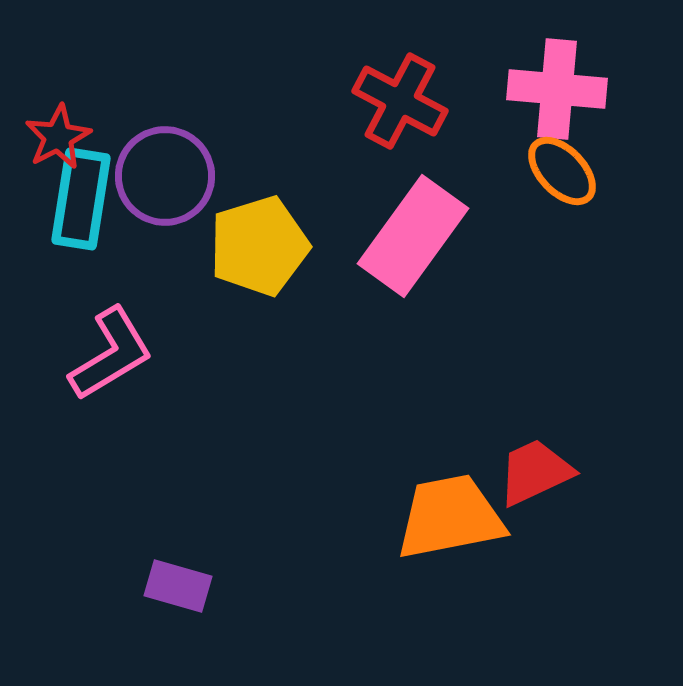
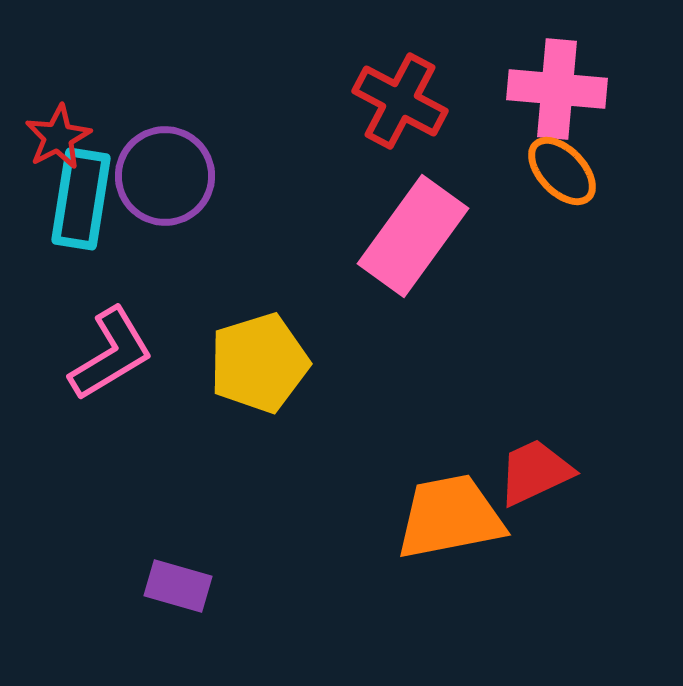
yellow pentagon: moved 117 px down
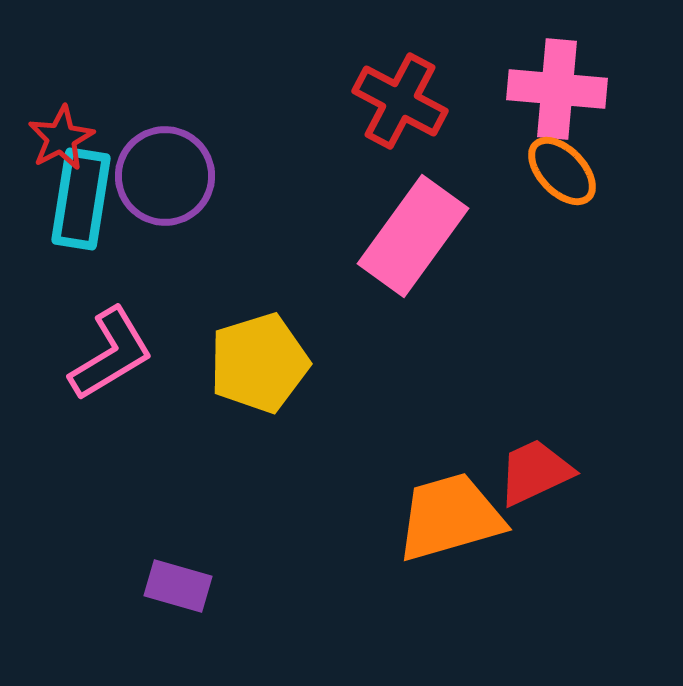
red star: moved 3 px right, 1 px down
orange trapezoid: rotated 5 degrees counterclockwise
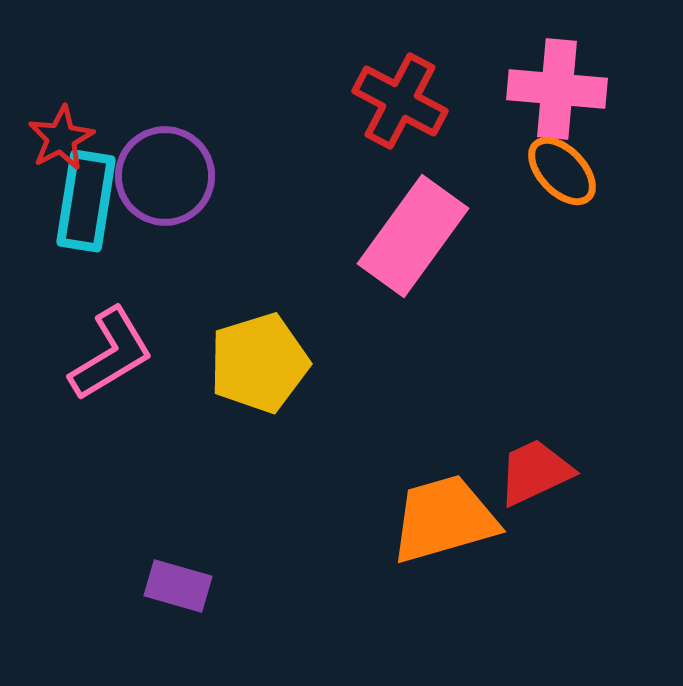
cyan rectangle: moved 5 px right, 2 px down
orange trapezoid: moved 6 px left, 2 px down
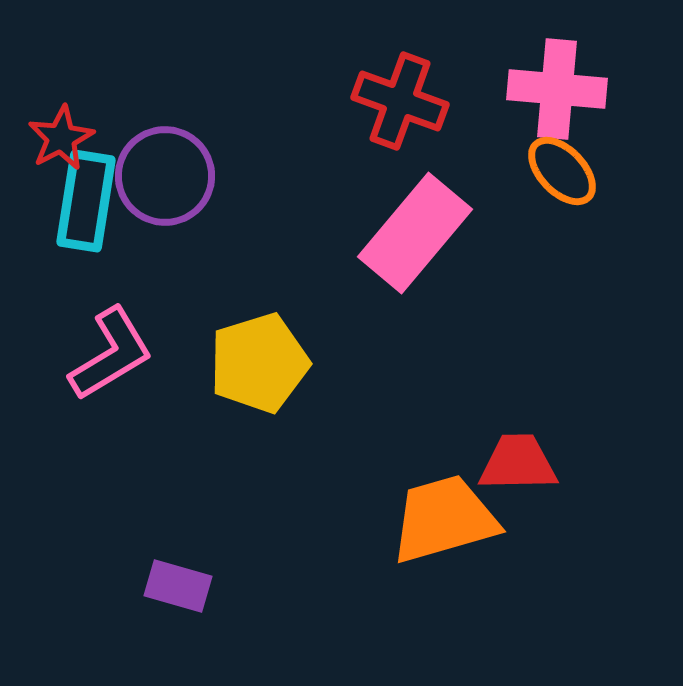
red cross: rotated 8 degrees counterclockwise
pink rectangle: moved 2 px right, 3 px up; rotated 4 degrees clockwise
red trapezoid: moved 17 px left, 9 px up; rotated 24 degrees clockwise
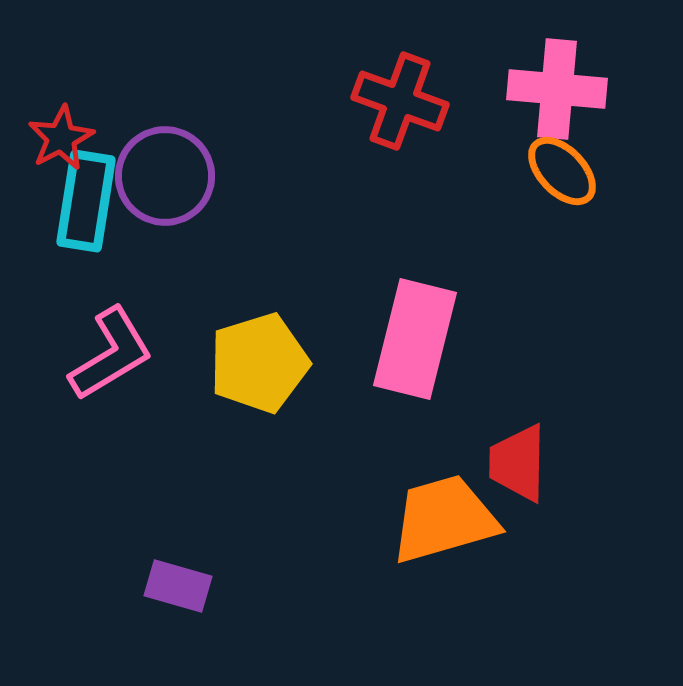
pink rectangle: moved 106 px down; rotated 26 degrees counterclockwise
red trapezoid: rotated 88 degrees counterclockwise
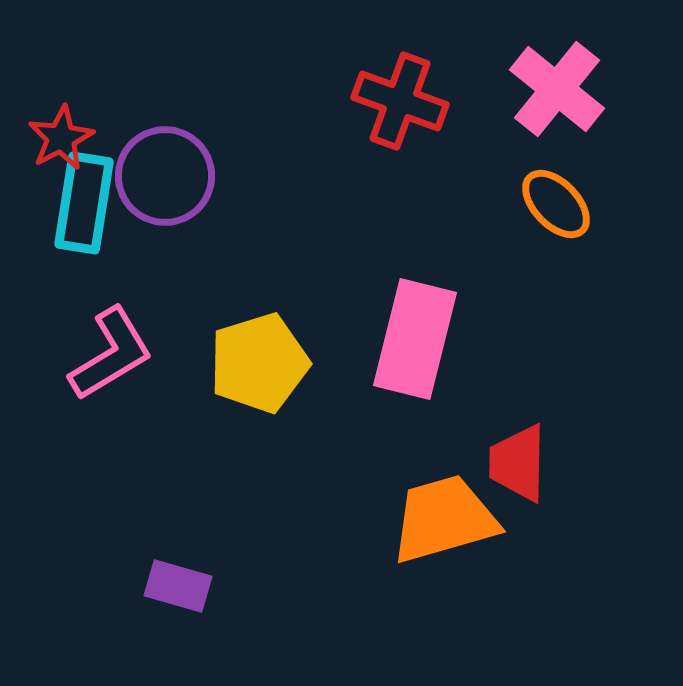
pink cross: rotated 34 degrees clockwise
orange ellipse: moved 6 px left, 33 px down
cyan rectangle: moved 2 px left, 2 px down
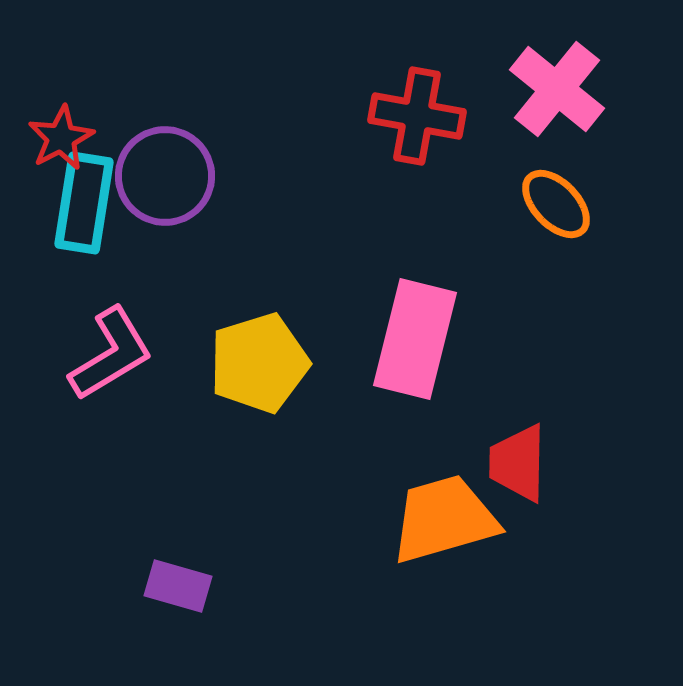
red cross: moved 17 px right, 15 px down; rotated 10 degrees counterclockwise
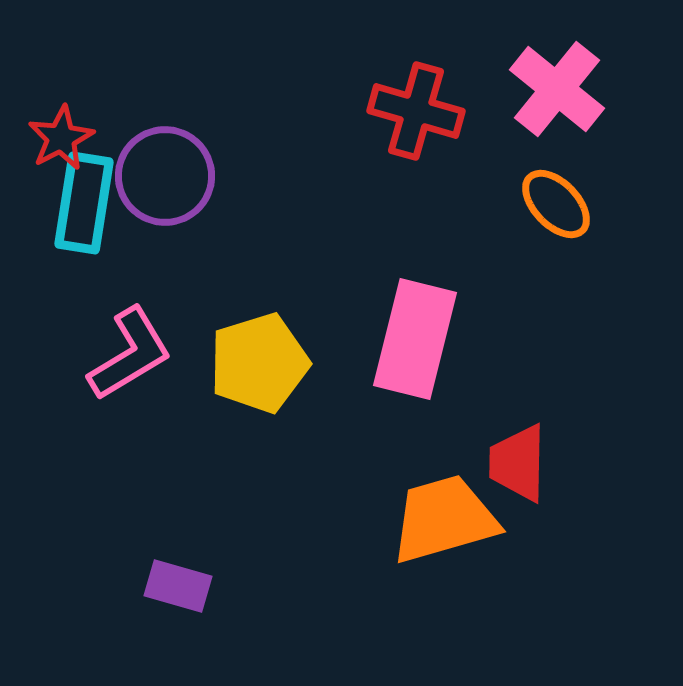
red cross: moved 1 px left, 5 px up; rotated 6 degrees clockwise
pink L-shape: moved 19 px right
